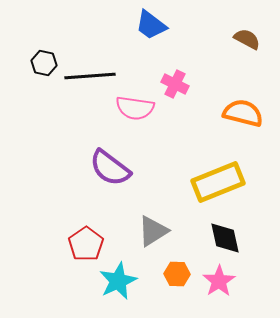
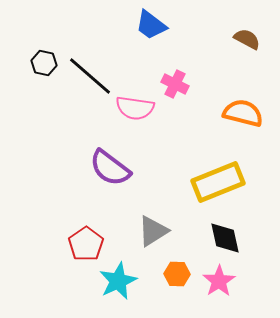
black line: rotated 45 degrees clockwise
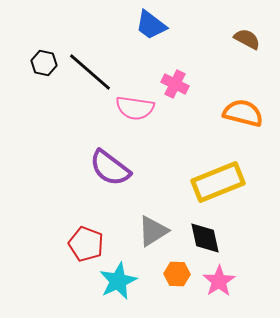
black line: moved 4 px up
black diamond: moved 20 px left
red pentagon: rotated 16 degrees counterclockwise
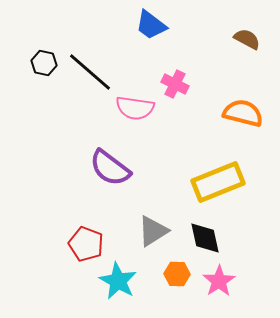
cyan star: rotated 18 degrees counterclockwise
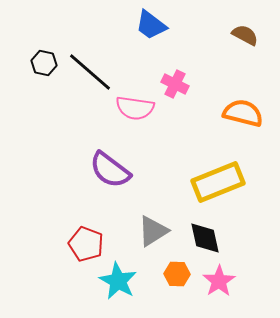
brown semicircle: moved 2 px left, 4 px up
purple semicircle: moved 2 px down
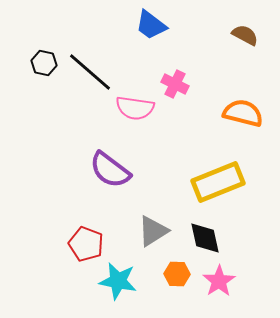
cyan star: rotated 18 degrees counterclockwise
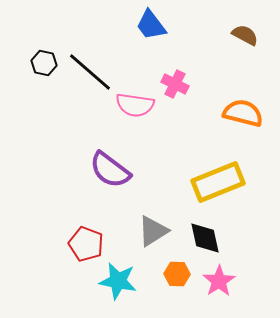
blue trapezoid: rotated 16 degrees clockwise
pink semicircle: moved 3 px up
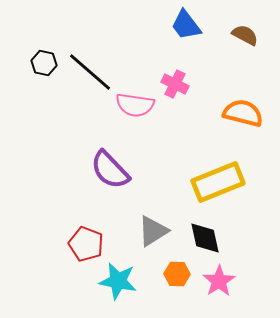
blue trapezoid: moved 35 px right
purple semicircle: rotated 9 degrees clockwise
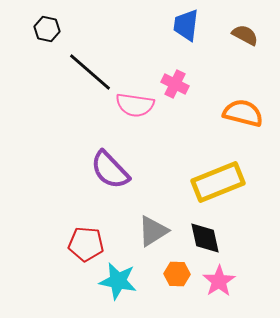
blue trapezoid: rotated 44 degrees clockwise
black hexagon: moved 3 px right, 34 px up
red pentagon: rotated 16 degrees counterclockwise
